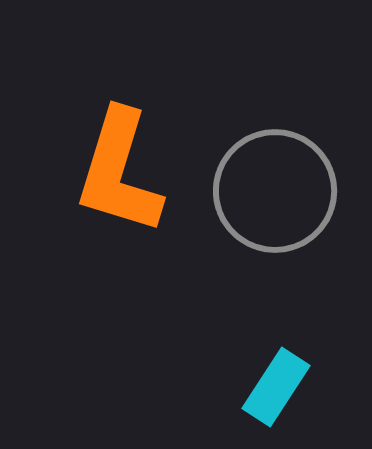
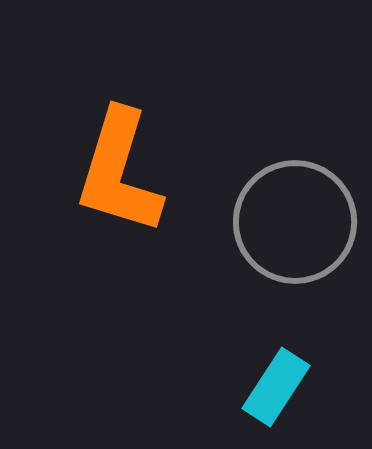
gray circle: moved 20 px right, 31 px down
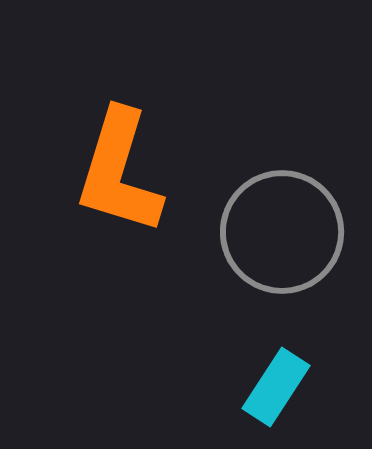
gray circle: moved 13 px left, 10 px down
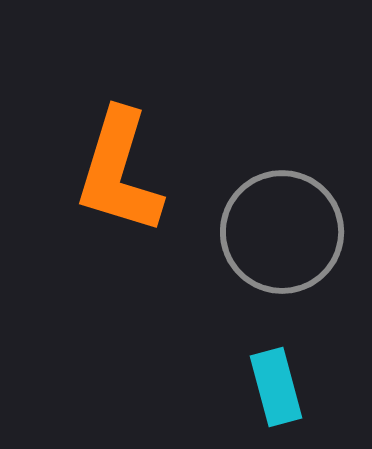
cyan rectangle: rotated 48 degrees counterclockwise
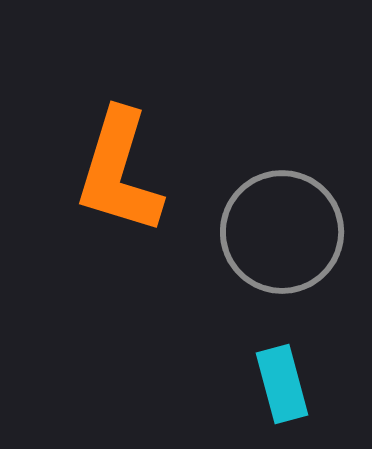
cyan rectangle: moved 6 px right, 3 px up
